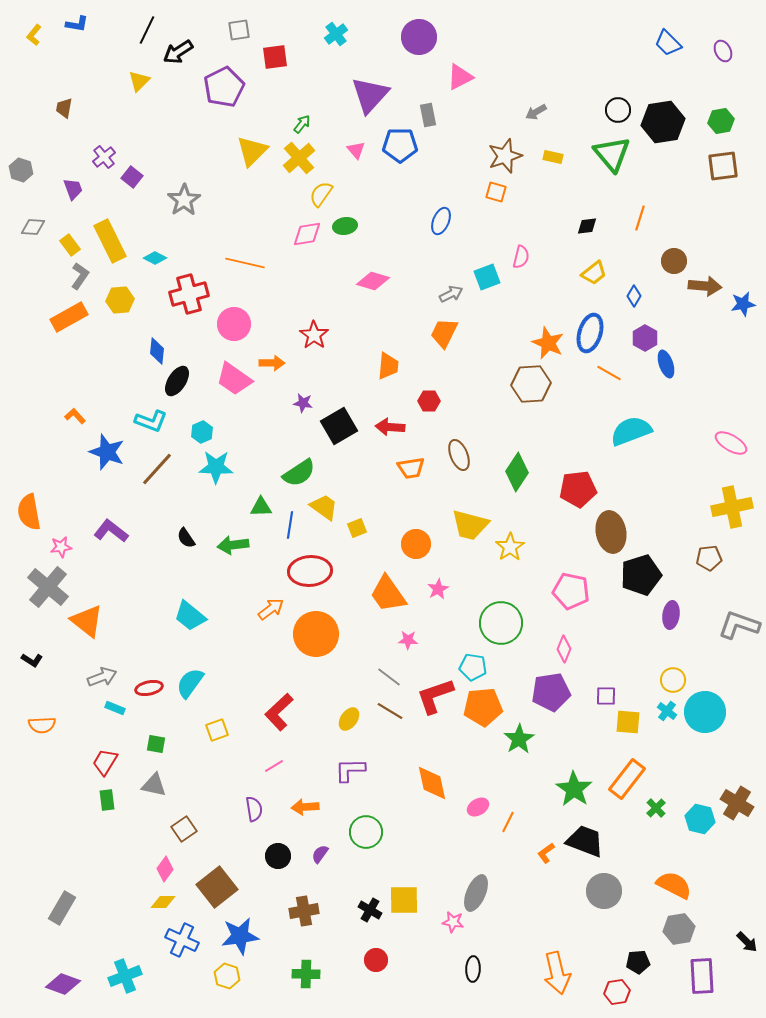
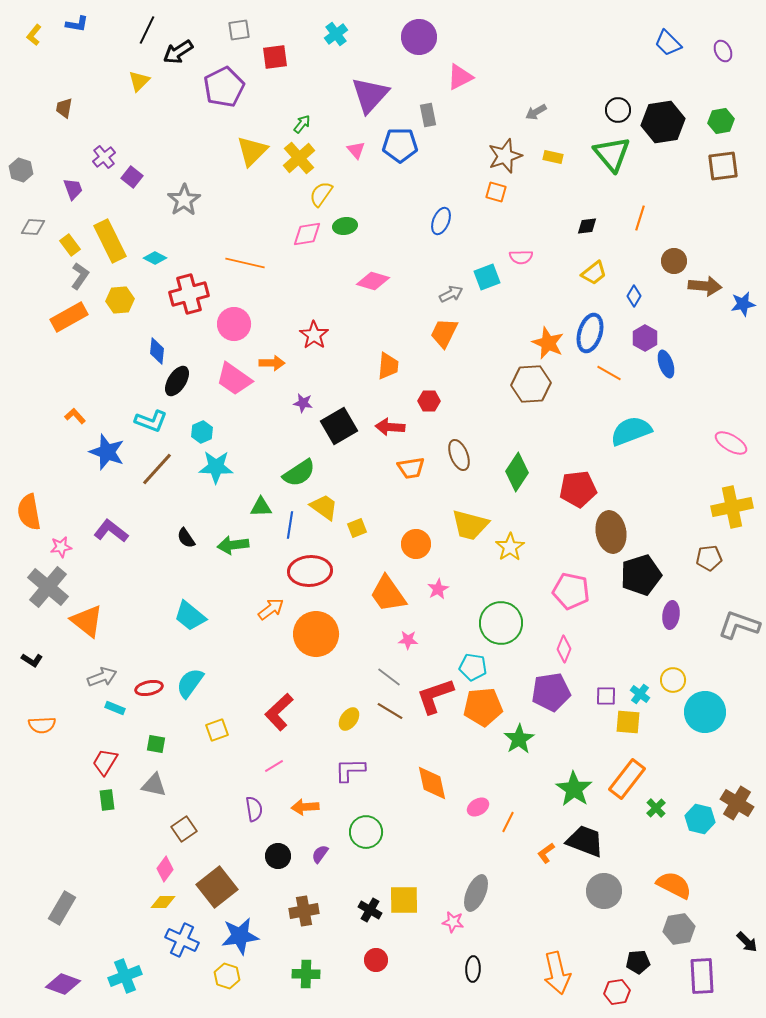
pink semicircle at (521, 257): rotated 75 degrees clockwise
cyan cross at (667, 711): moved 27 px left, 17 px up
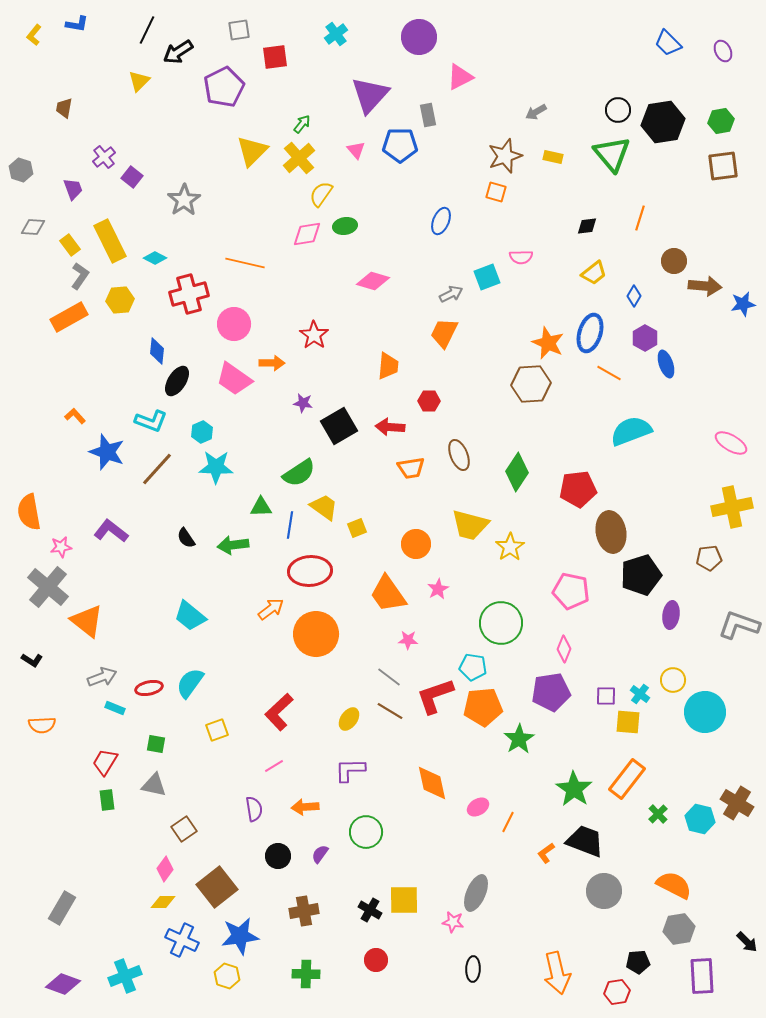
green cross at (656, 808): moved 2 px right, 6 px down
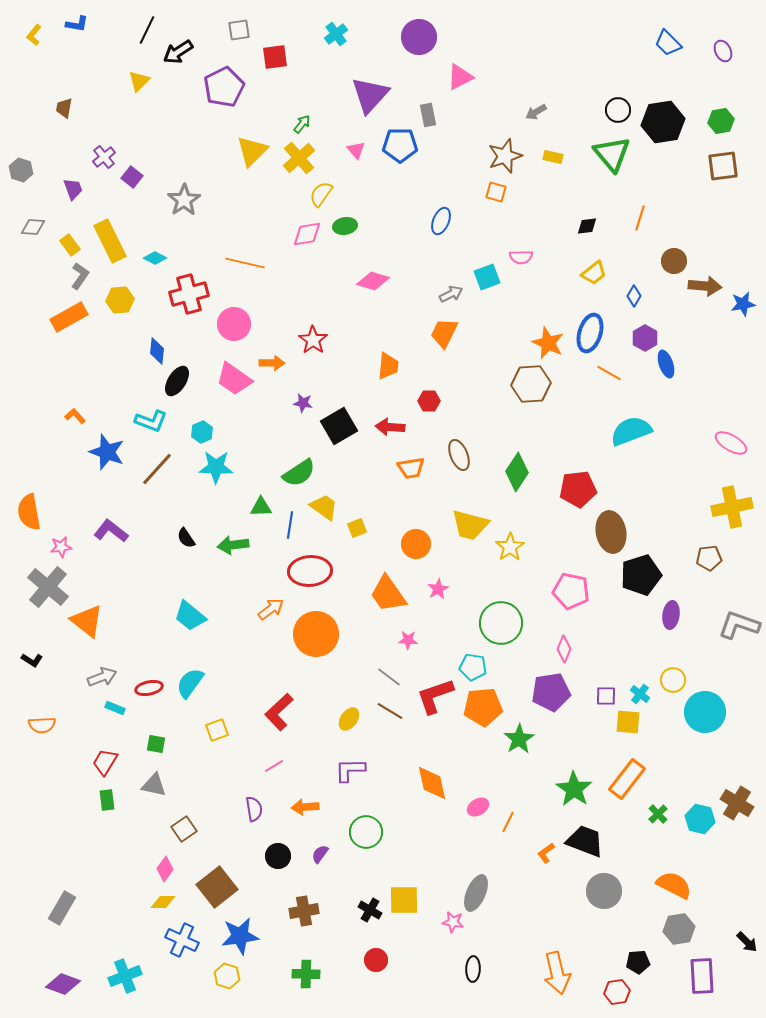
red star at (314, 335): moved 1 px left, 5 px down
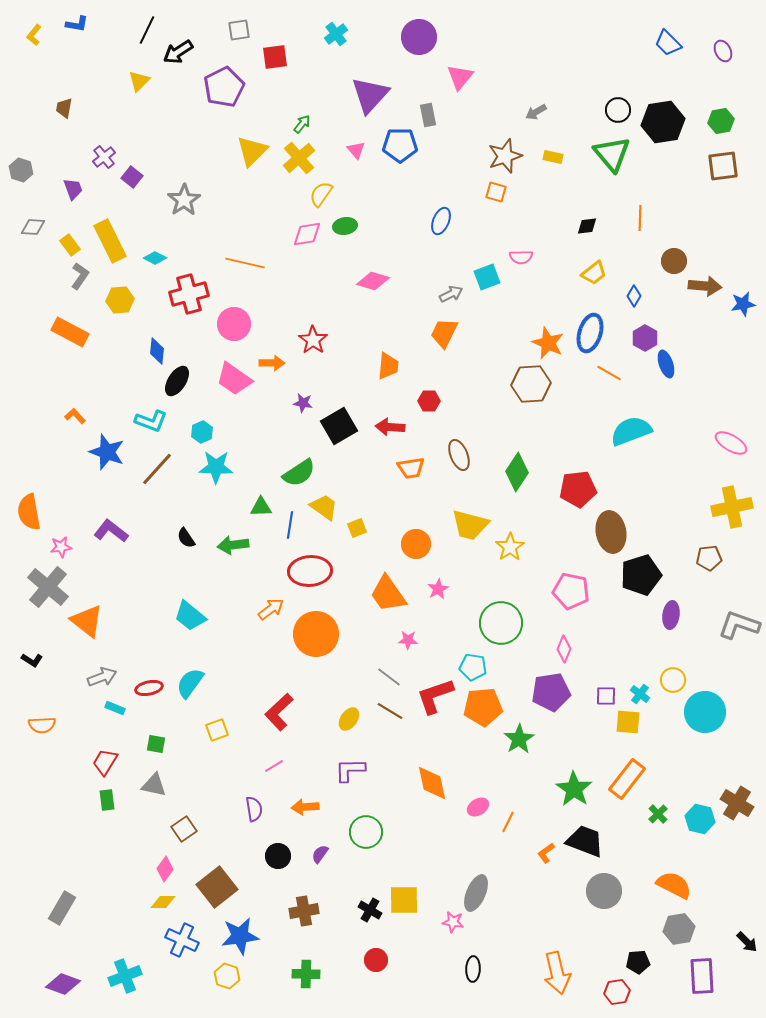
pink triangle at (460, 77): rotated 24 degrees counterclockwise
orange line at (640, 218): rotated 15 degrees counterclockwise
orange rectangle at (69, 317): moved 1 px right, 15 px down; rotated 57 degrees clockwise
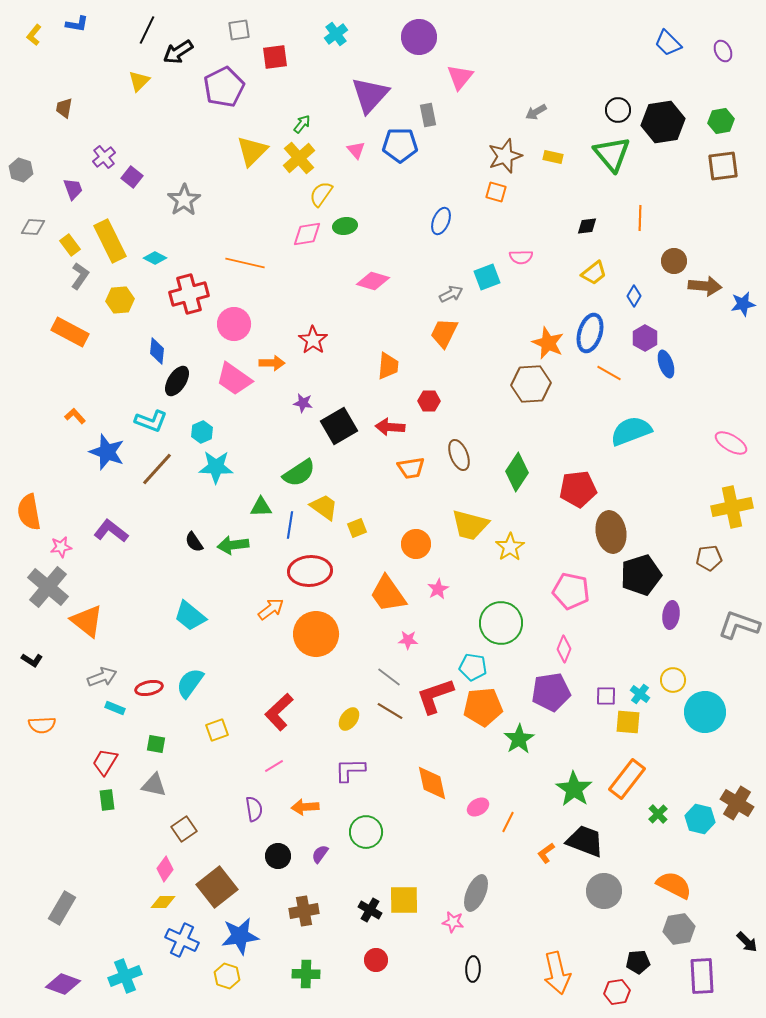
black semicircle at (186, 538): moved 8 px right, 4 px down
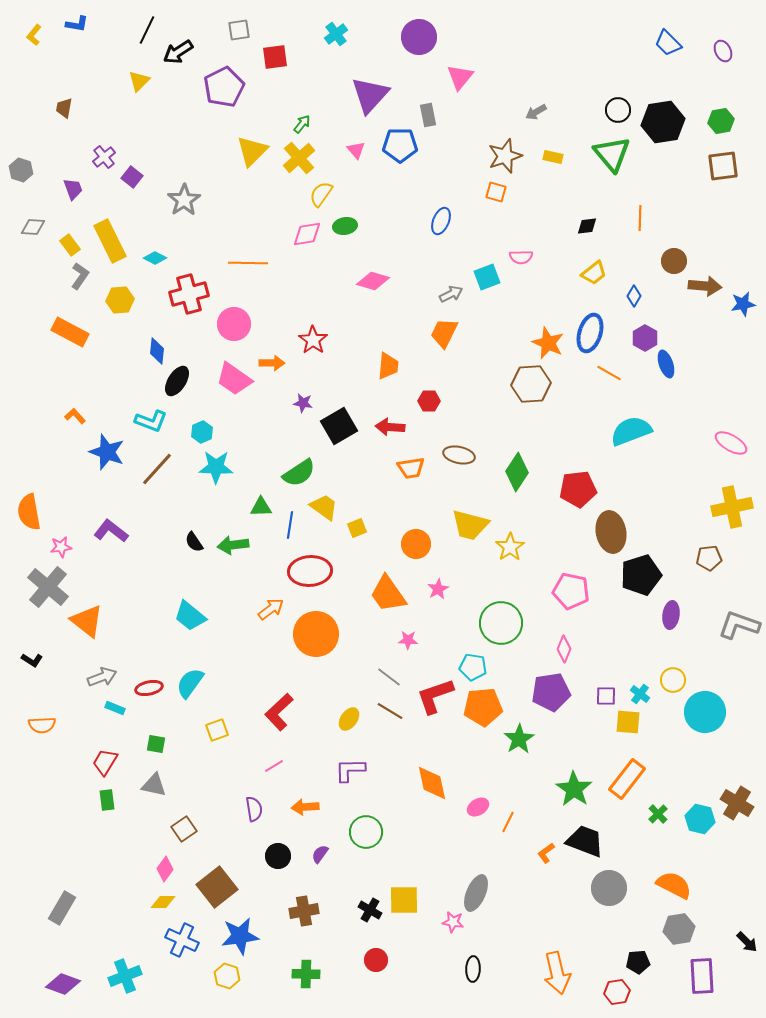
orange line at (245, 263): moved 3 px right; rotated 12 degrees counterclockwise
brown ellipse at (459, 455): rotated 56 degrees counterclockwise
gray circle at (604, 891): moved 5 px right, 3 px up
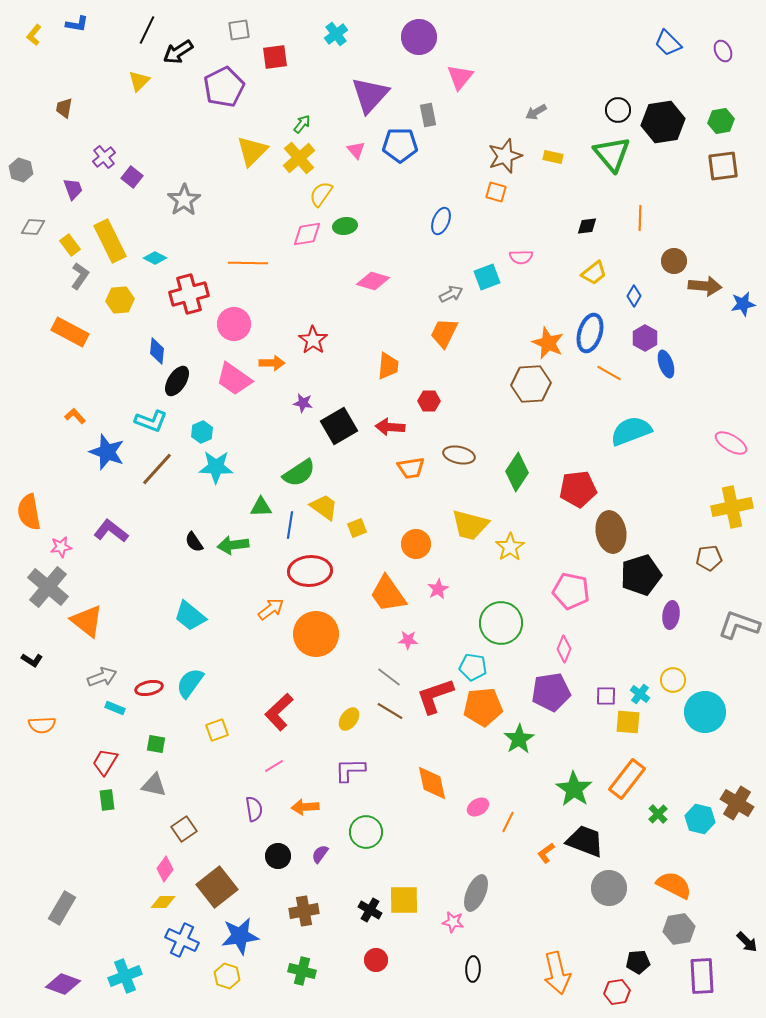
green cross at (306, 974): moved 4 px left, 3 px up; rotated 12 degrees clockwise
